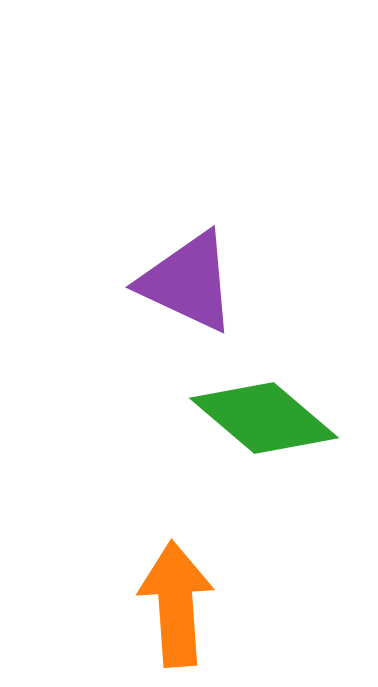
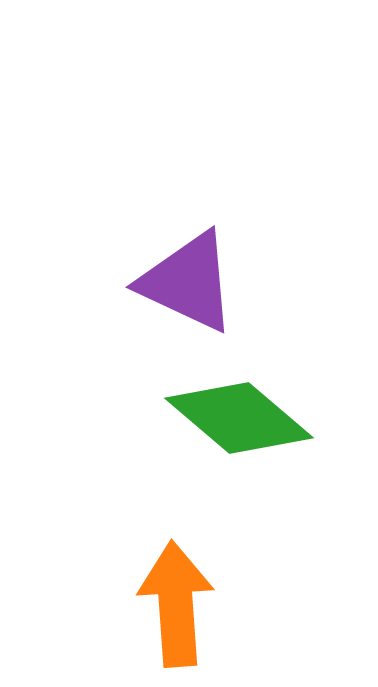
green diamond: moved 25 px left
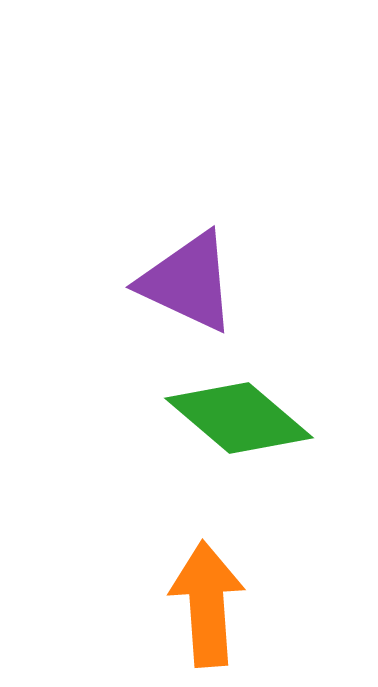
orange arrow: moved 31 px right
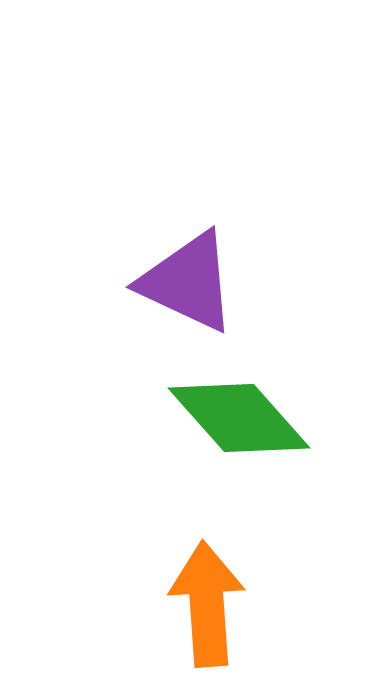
green diamond: rotated 8 degrees clockwise
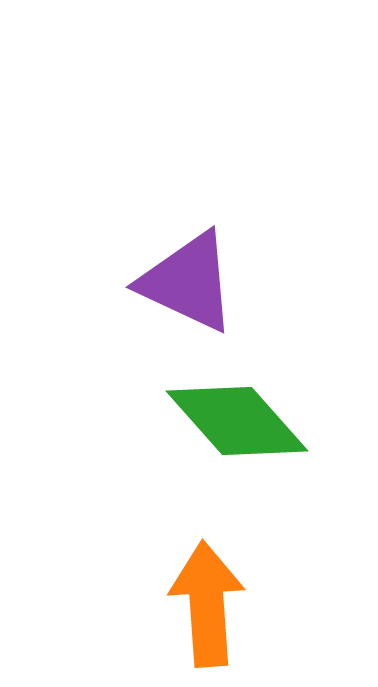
green diamond: moved 2 px left, 3 px down
